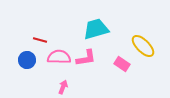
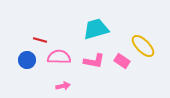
pink L-shape: moved 8 px right, 3 px down; rotated 20 degrees clockwise
pink rectangle: moved 3 px up
pink arrow: moved 1 px up; rotated 56 degrees clockwise
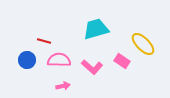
red line: moved 4 px right, 1 px down
yellow ellipse: moved 2 px up
pink semicircle: moved 3 px down
pink L-shape: moved 2 px left, 6 px down; rotated 30 degrees clockwise
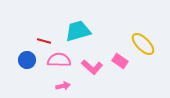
cyan trapezoid: moved 18 px left, 2 px down
pink rectangle: moved 2 px left
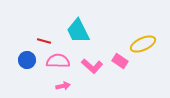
cyan trapezoid: rotated 100 degrees counterclockwise
yellow ellipse: rotated 70 degrees counterclockwise
pink semicircle: moved 1 px left, 1 px down
pink L-shape: moved 1 px up
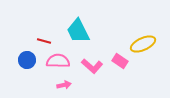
pink arrow: moved 1 px right, 1 px up
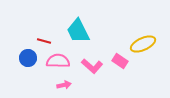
blue circle: moved 1 px right, 2 px up
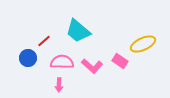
cyan trapezoid: rotated 24 degrees counterclockwise
red line: rotated 56 degrees counterclockwise
pink semicircle: moved 4 px right, 1 px down
pink arrow: moved 5 px left; rotated 104 degrees clockwise
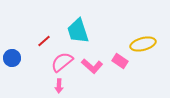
cyan trapezoid: rotated 32 degrees clockwise
yellow ellipse: rotated 10 degrees clockwise
blue circle: moved 16 px left
pink semicircle: rotated 40 degrees counterclockwise
pink arrow: moved 1 px down
